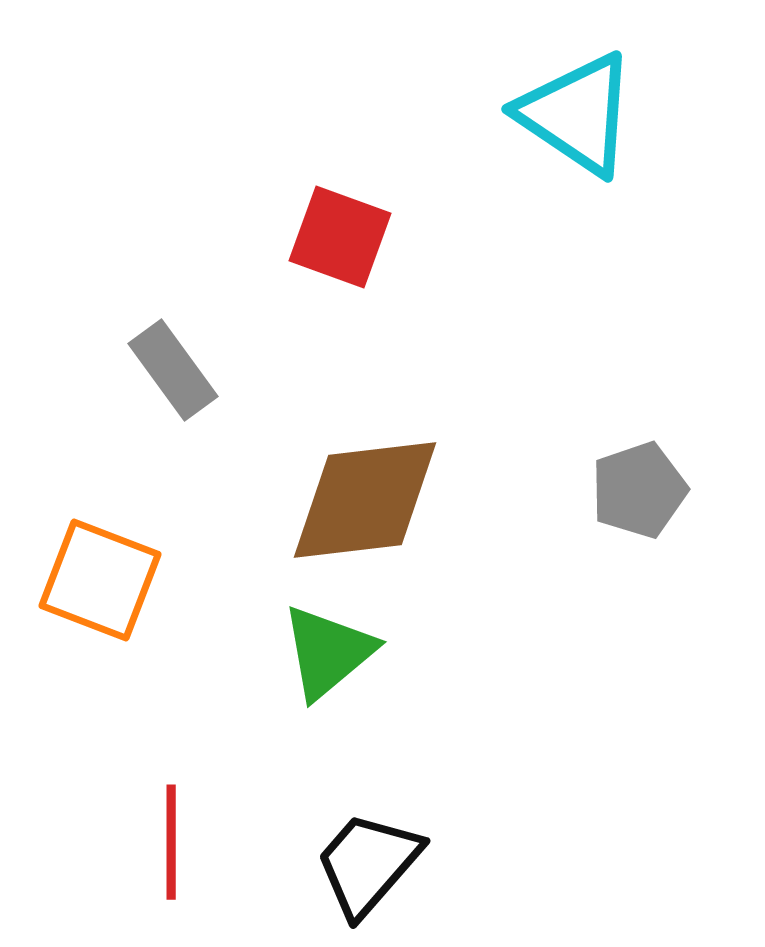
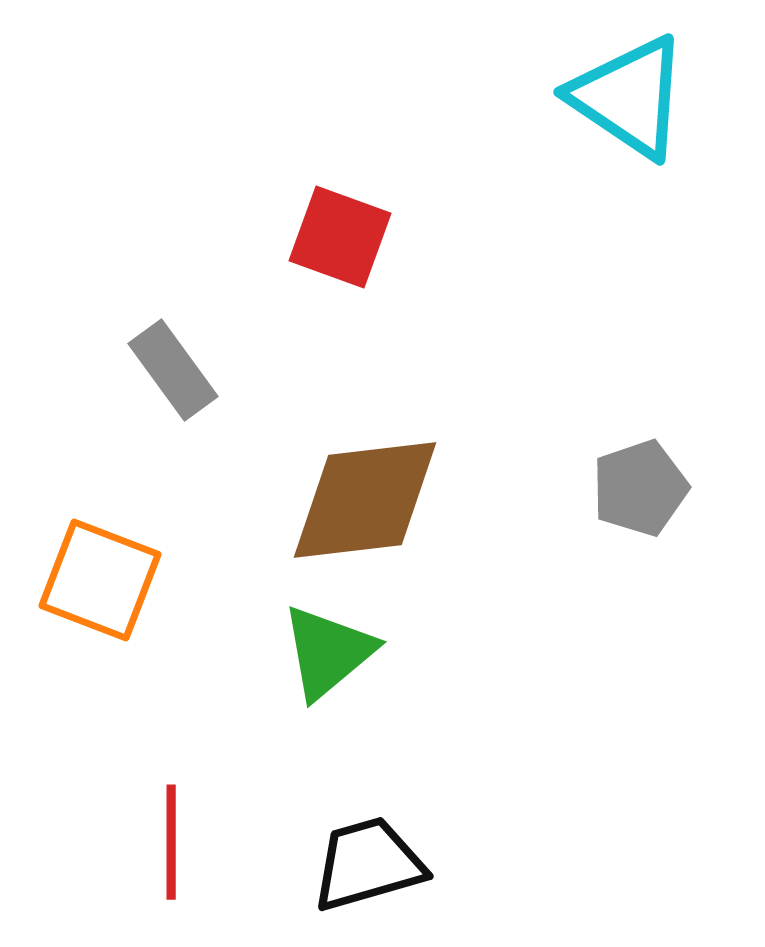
cyan triangle: moved 52 px right, 17 px up
gray pentagon: moved 1 px right, 2 px up
black trapezoid: rotated 33 degrees clockwise
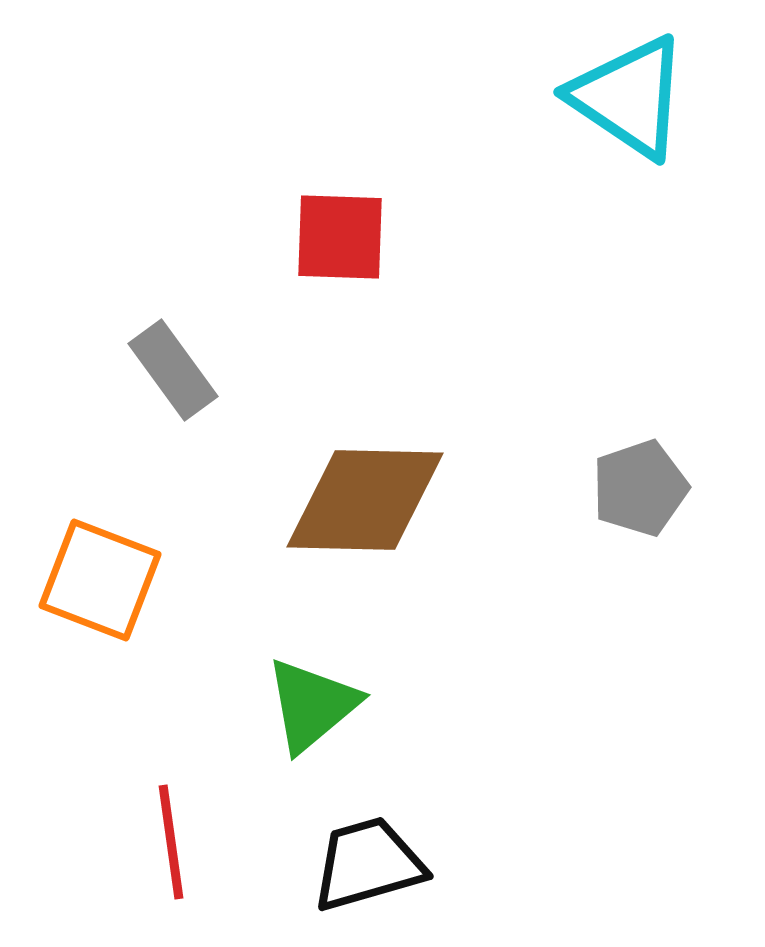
red square: rotated 18 degrees counterclockwise
brown diamond: rotated 8 degrees clockwise
green triangle: moved 16 px left, 53 px down
red line: rotated 8 degrees counterclockwise
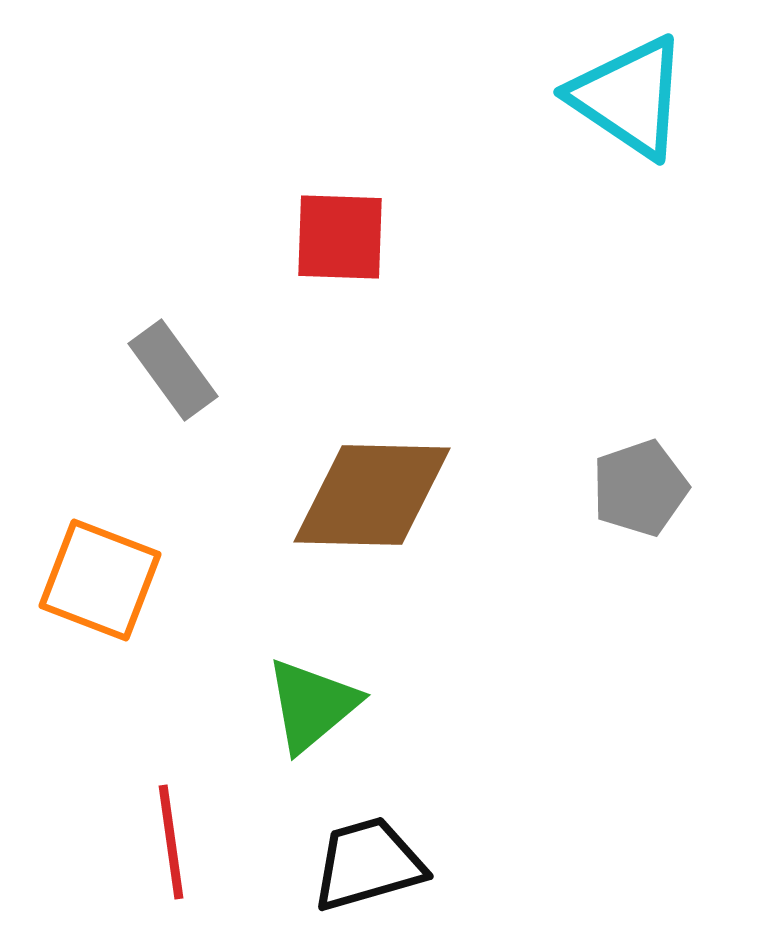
brown diamond: moved 7 px right, 5 px up
